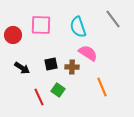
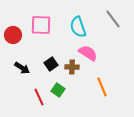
black square: rotated 24 degrees counterclockwise
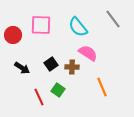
cyan semicircle: rotated 20 degrees counterclockwise
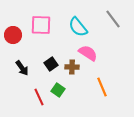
black arrow: rotated 21 degrees clockwise
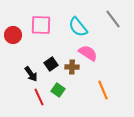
black arrow: moved 9 px right, 6 px down
orange line: moved 1 px right, 3 px down
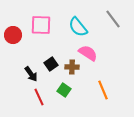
green square: moved 6 px right
